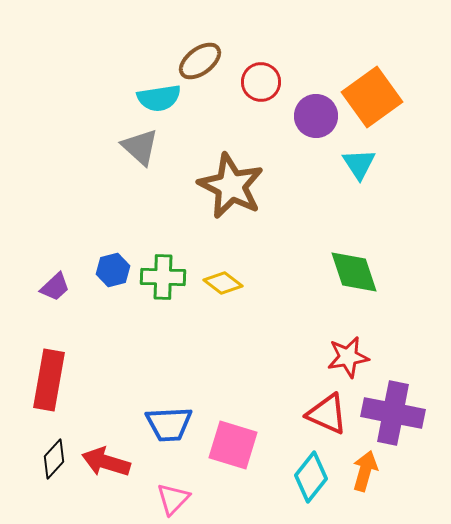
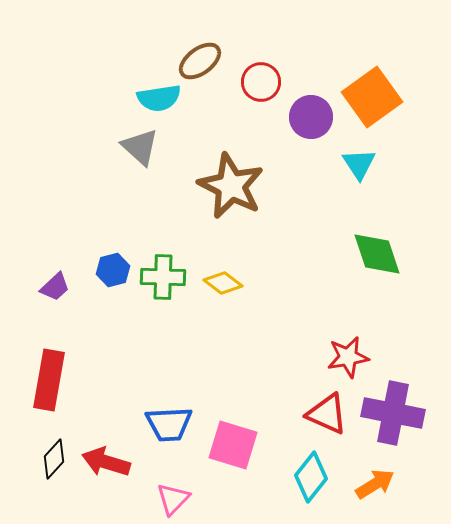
purple circle: moved 5 px left, 1 px down
green diamond: moved 23 px right, 18 px up
orange arrow: moved 10 px right, 13 px down; rotated 42 degrees clockwise
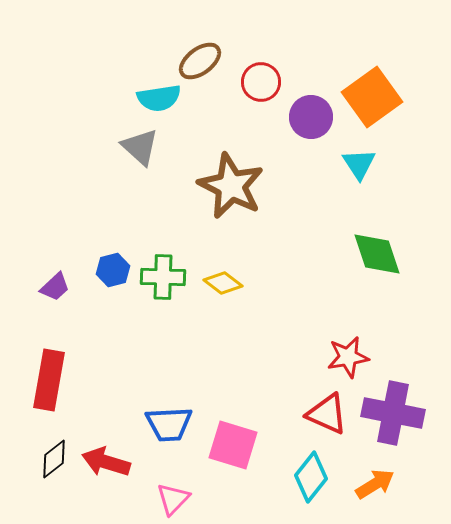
black diamond: rotated 9 degrees clockwise
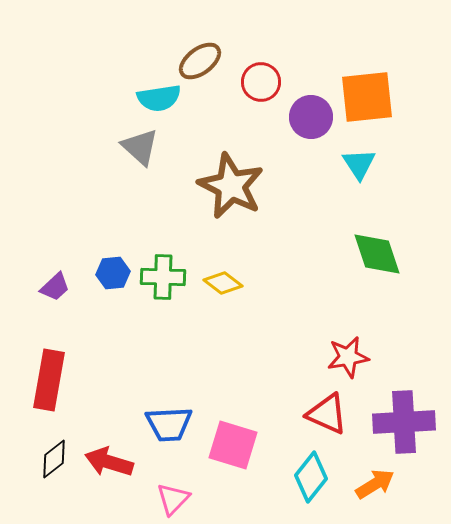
orange square: moved 5 px left; rotated 30 degrees clockwise
blue hexagon: moved 3 px down; rotated 8 degrees clockwise
purple cross: moved 11 px right, 9 px down; rotated 14 degrees counterclockwise
red arrow: moved 3 px right
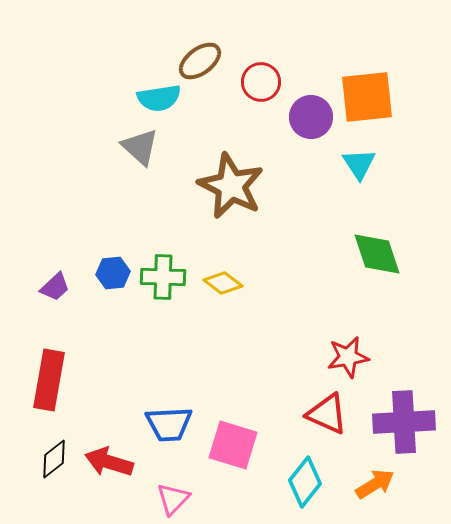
cyan diamond: moved 6 px left, 5 px down
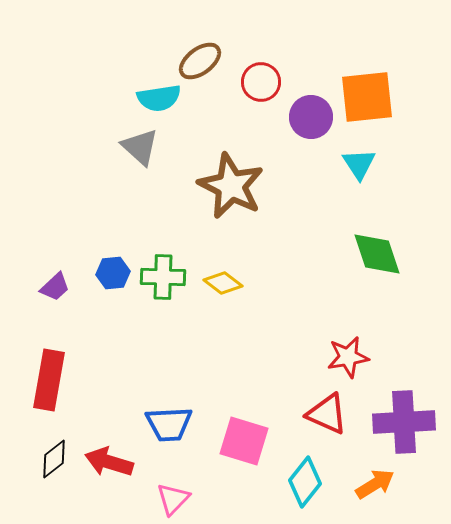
pink square: moved 11 px right, 4 px up
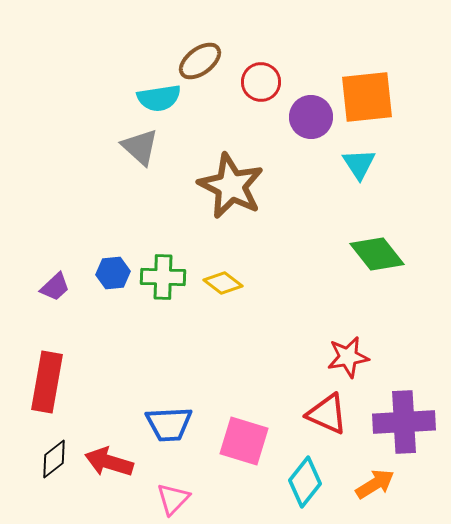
green diamond: rotated 20 degrees counterclockwise
red rectangle: moved 2 px left, 2 px down
